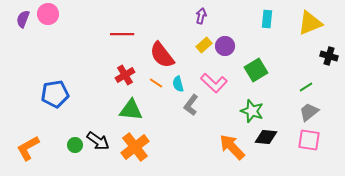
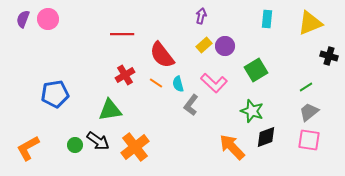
pink circle: moved 5 px down
green triangle: moved 21 px left; rotated 15 degrees counterclockwise
black diamond: rotated 25 degrees counterclockwise
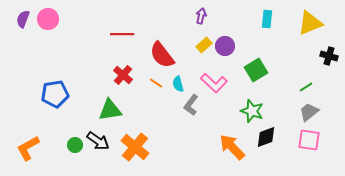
red cross: moved 2 px left; rotated 18 degrees counterclockwise
orange cross: rotated 12 degrees counterclockwise
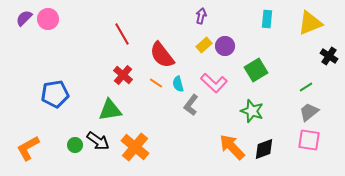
purple semicircle: moved 1 px right, 1 px up; rotated 24 degrees clockwise
red line: rotated 60 degrees clockwise
black cross: rotated 18 degrees clockwise
black diamond: moved 2 px left, 12 px down
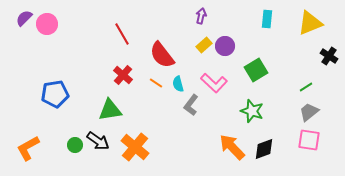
pink circle: moved 1 px left, 5 px down
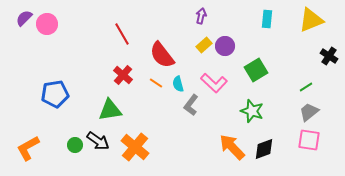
yellow triangle: moved 1 px right, 3 px up
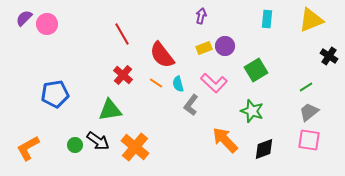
yellow rectangle: moved 3 px down; rotated 21 degrees clockwise
orange arrow: moved 7 px left, 7 px up
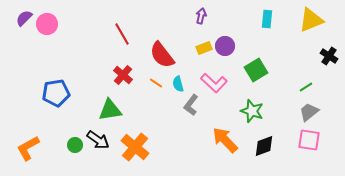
blue pentagon: moved 1 px right, 1 px up
black arrow: moved 1 px up
black diamond: moved 3 px up
